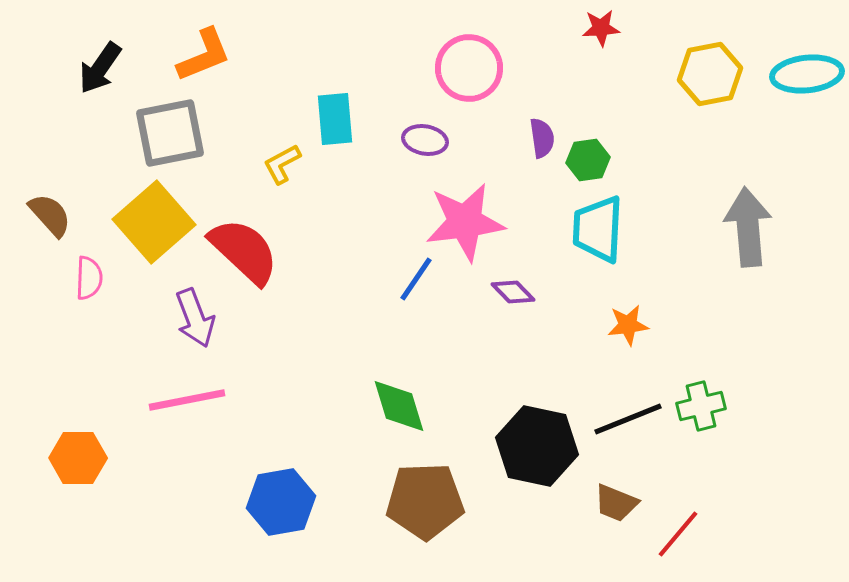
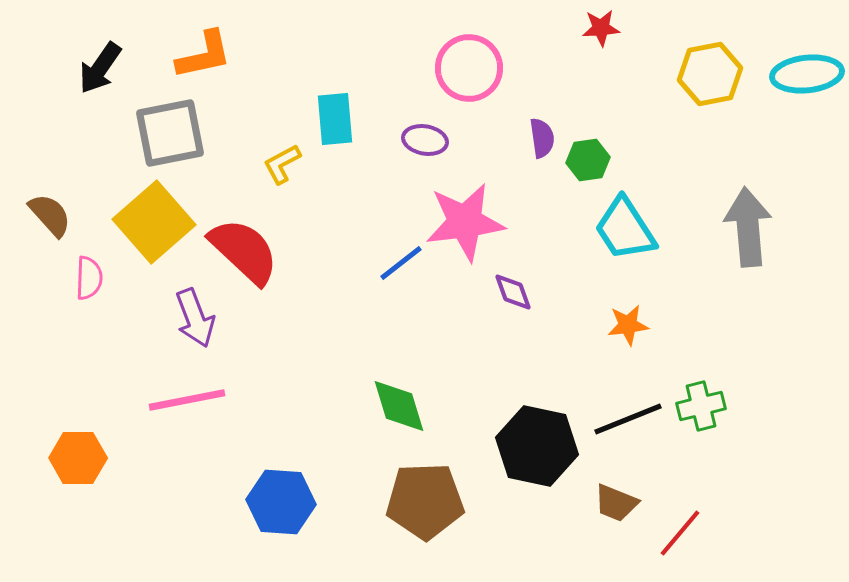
orange L-shape: rotated 10 degrees clockwise
cyan trapezoid: moved 27 px right; rotated 36 degrees counterclockwise
blue line: moved 15 px left, 16 px up; rotated 18 degrees clockwise
purple diamond: rotated 24 degrees clockwise
blue hexagon: rotated 14 degrees clockwise
red line: moved 2 px right, 1 px up
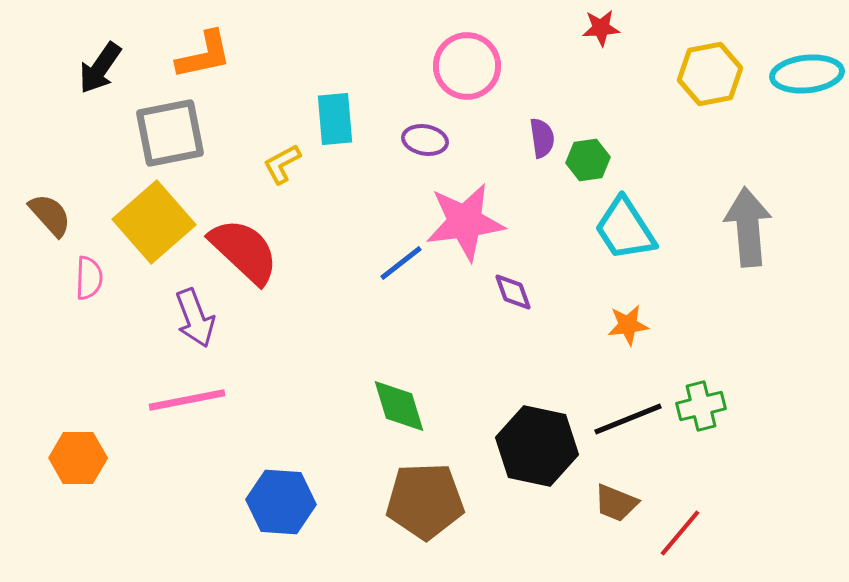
pink circle: moved 2 px left, 2 px up
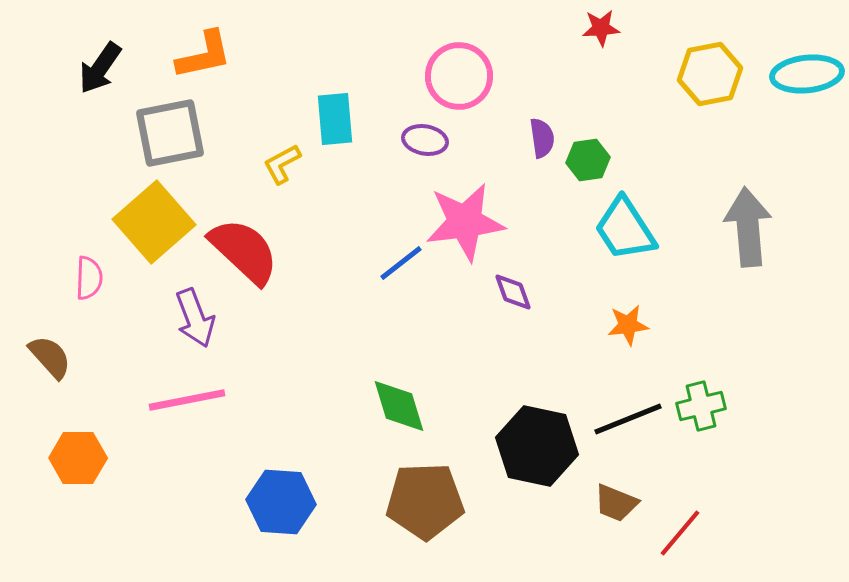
pink circle: moved 8 px left, 10 px down
brown semicircle: moved 142 px down
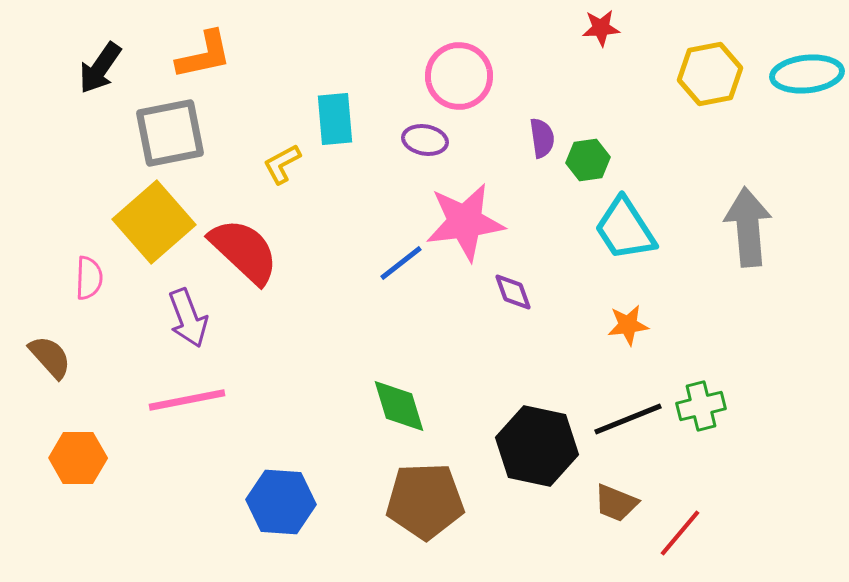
purple arrow: moved 7 px left
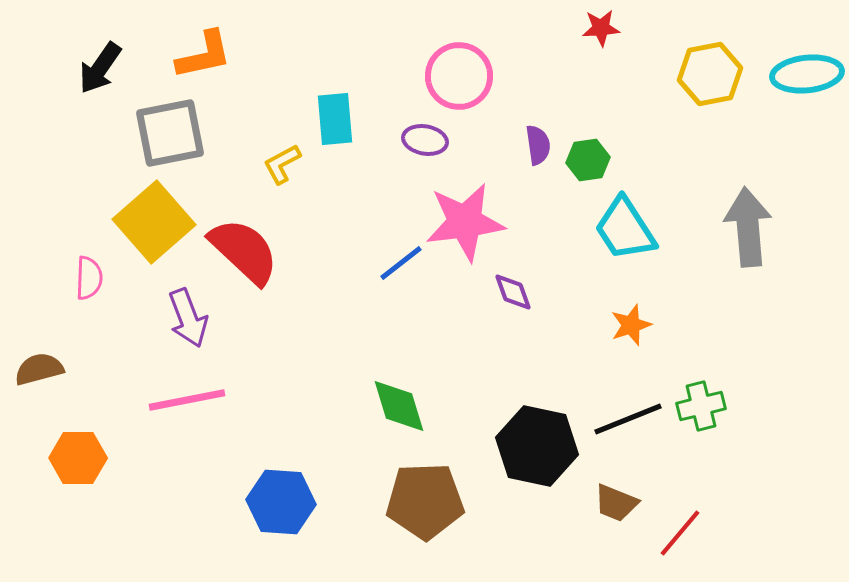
purple semicircle: moved 4 px left, 7 px down
orange star: moved 3 px right; rotated 12 degrees counterclockwise
brown semicircle: moved 11 px left, 12 px down; rotated 63 degrees counterclockwise
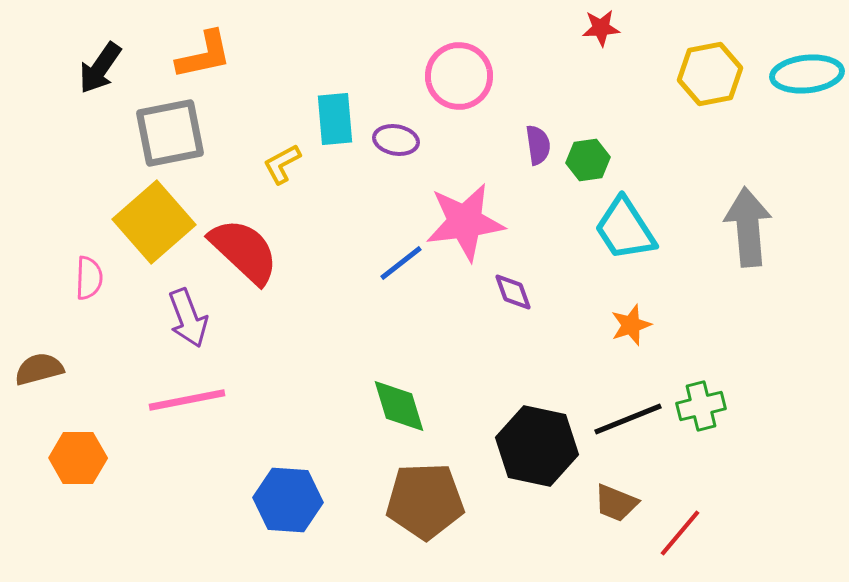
purple ellipse: moved 29 px left
blue hexagon: moved 7 px right, 2 px up
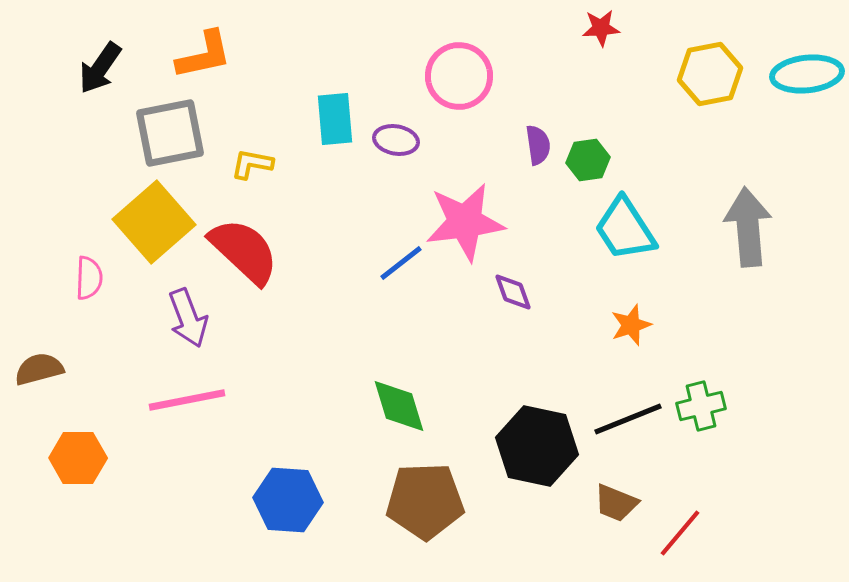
yellow L-shape: moved 30 px left; rotated 39 degrees clockwise
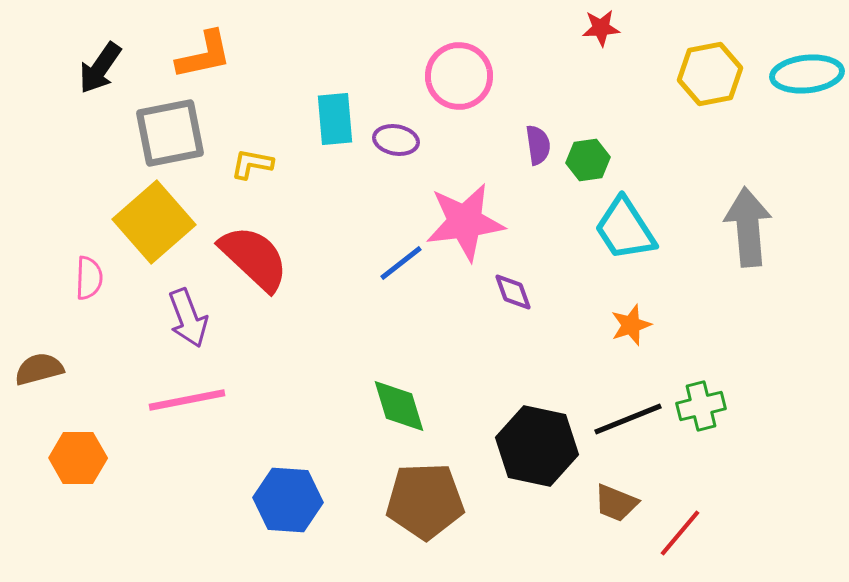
red semicircle: moved 10 px right, 7 px down
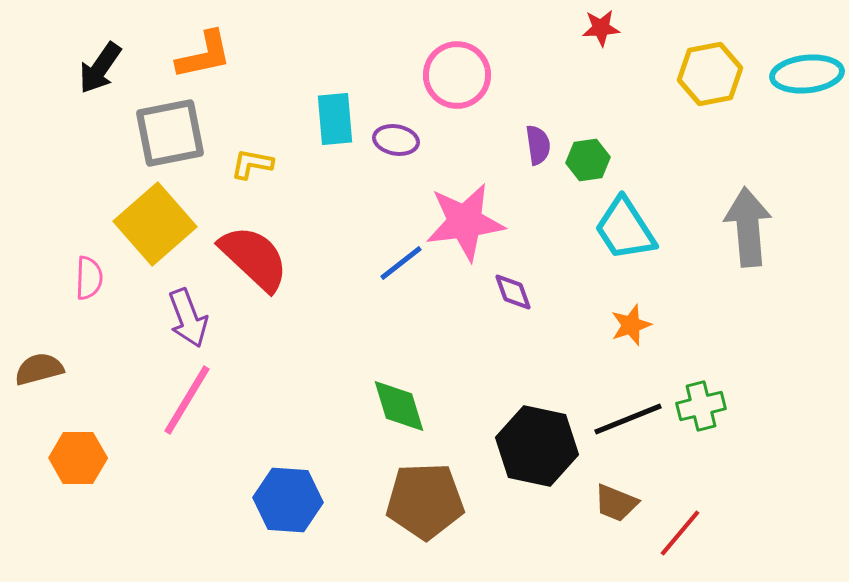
pink circle: moved 2 px left, 1 px up
yellow square: moved 1 px right, 2 px down
pink line: rotated 48 degrees counterclockwise
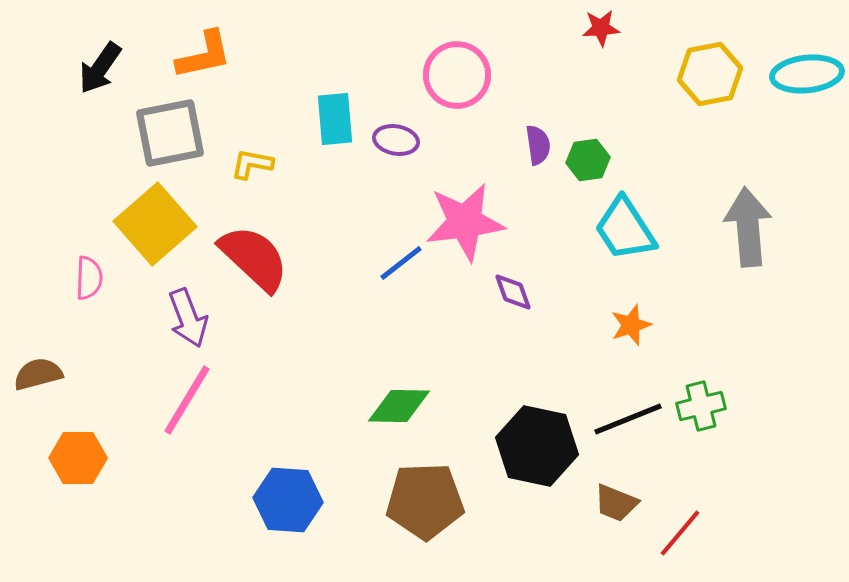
brown semicircle: moved 1 px left, 5 px down
green diamond: rotated 72 degrees counterclockwise
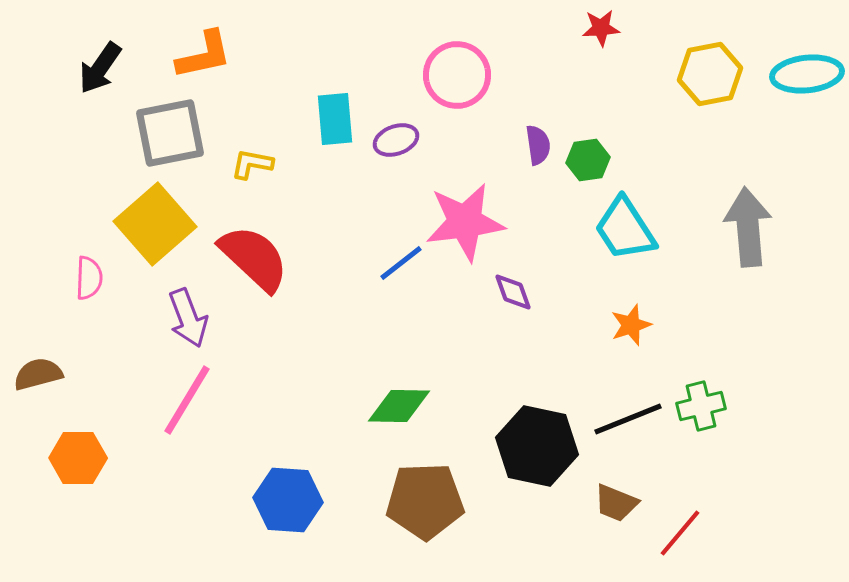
purple ellipse: rotated 30 degrees counterclockwise
